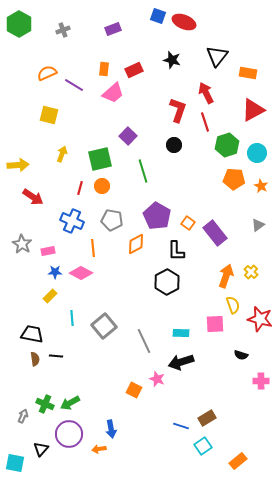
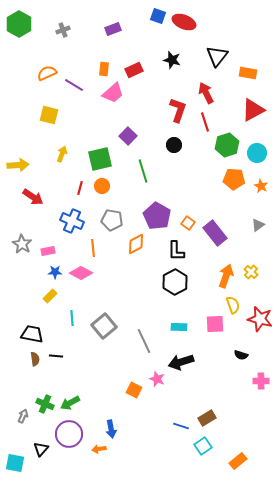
black hexagon at (167, 282): moved 8 px right
cyan rectangle at (181, 333): moved 2 px left, 6 px up
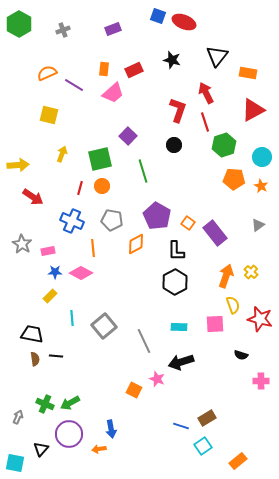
green hexagon at (227, 145): moved 3 px left
cyan circle at (257, 153): moved 5 px right, 4 px down
gray arrow at (23, 416): moved 5 px left, 1 px down
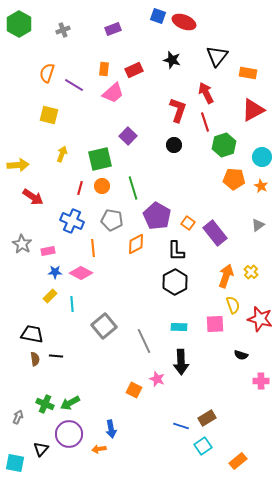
orange semicircle at (47, 73): rotated 48 degrees counterclockwise
green line at (143, 171): moved 10 px left, 17 px down
cyan line at (72, 318): moved 14 px up
black arrow at (181, 362): rotated 75 degrees counterclockwise
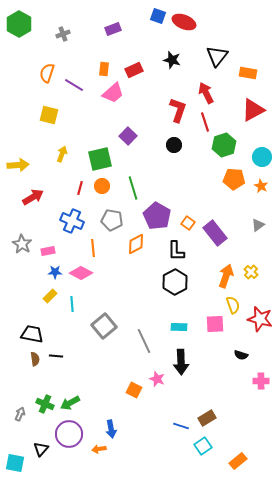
gray cross at (63, 30): moved 4 px down
red arrow at (33, 197): rotated 65 degrees counterclockwise
gray arrow at (18, 417): moved 2 px right, 3 px up
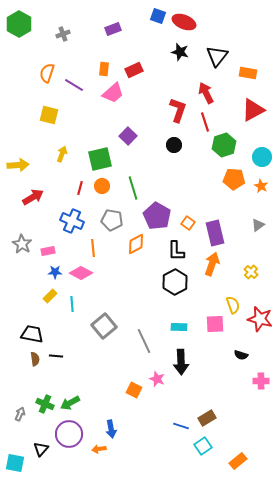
black star at (172, 60): moved 8 px right, 8 px up
purple rectangle at (215, 233): rotated 25 degrees clockwise
orange arrow at (226, 276): moved 14 px left, 12 px up
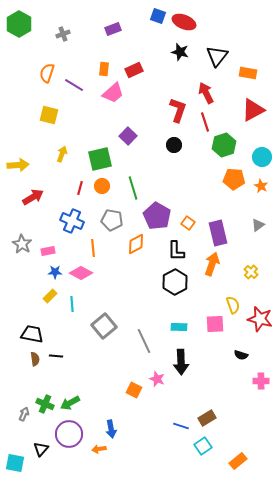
purple rectangle at (215, 233): moved 3 px right
gray arrow at (20, 414): moved 4 px right
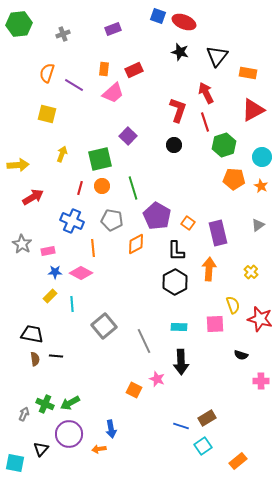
green hexagon at (19, 24): rotated 25 degrees clockwise
yellow square at (49, 115): moved 2 px left, 1 px up
orange arrow at (212, 264): moved 3 px left, 5 px down; rotated 15 degrees counterclockwise
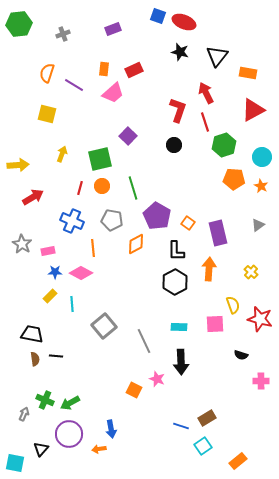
green cross at (45, 404): moved 4 px up
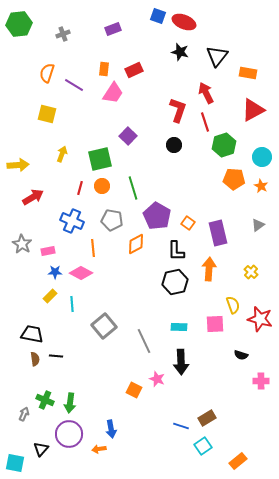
pink trapezoid at (113, 93): rotated 15 degrees counterclockwise
black hexagon at (175, 282): rotated 15 degrees clockwise
green arrow at (70, 403): rotated 54 degrees counterclockwise
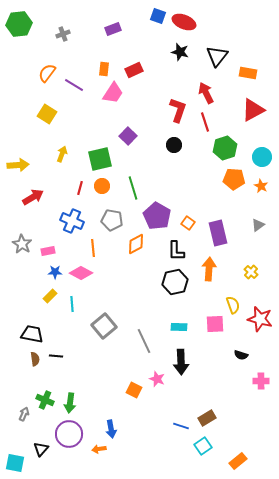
orange semicircle at (47, 73): rotated 18 degrees clockwise
yellow square at (47, 114): rotated 18 degrees clockwise
green hexagon at (224, 145): moved 1 px right, 3 px down
